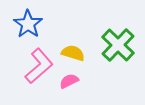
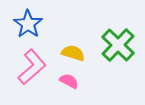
pink L-shape: moved 7 px left, 1 px down
pink semicircle: rotated 54 degrees clockwise
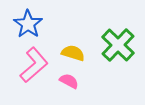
pink L-shape: moved 2 px right, 2 px up
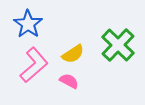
yellow semicircle: moved 1 px down; rotated 130 degrees clockwise
